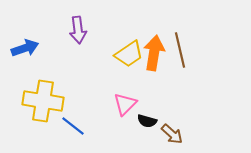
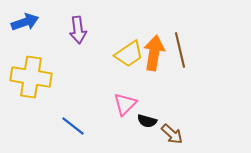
blue arrow: moved 26 px up
yellow cross: moved 12 px left, 24 px up
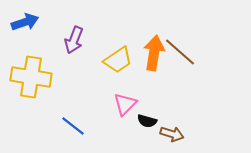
purple arrow: moved 4 px left, 10 px down; rotated 28 degrees clockwise
brown line: moved 2 px down; rotated 36 degrees counterclockwise
yellow trapezoid: moved 11 px left, 6 px down
brown arrow: rotated 25 degrees counterclockwise
